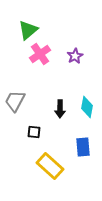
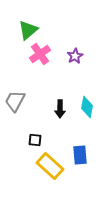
black square: moved 1 px right, 8 px down
blue rectangle: moved 3 px left, 8 px down
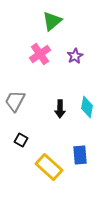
green triangle: moved 24 px right, 9 px up
black square: moved 14 px left; rotated 24 degrees clockwise
yellow rectangle: moved 1 px left, 1 px down
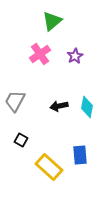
black arrow: moved 1 px left, 3 px up; rotated 78 degrees clockwise
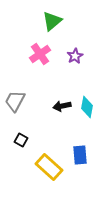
black arrow: moved 3 px right
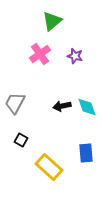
purple star: rotated 28 degrees counterclockwise
gray trapezoid: moved 2 px down
cyan diamond: rotated 30 degrees counterclockwise
blue rectangle: moved 6 px right, 2 px up
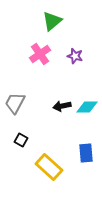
cyan diamond: rotated 70 degrees counterclockwise
